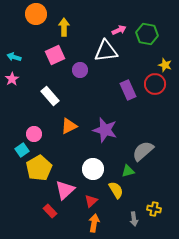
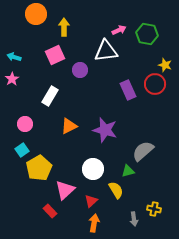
white rectangle: rotated 72 degrees clockwise
pink circle: moved 9 px left, 10 px up
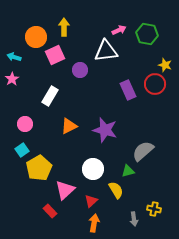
orange circle: moved 23 px down
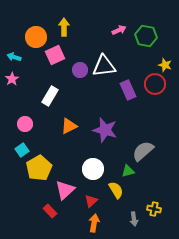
green hexagon: moved 1 px left, 2 px down
white triangle: moved 2 px left, 15 px down
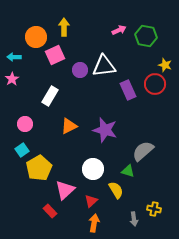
cyan arrow: rotated 16 degrees counterclockwise
green triangle: rotated 32 degrees clockwise
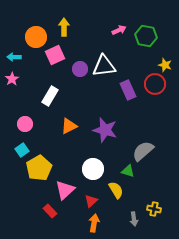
purple circle: moved 1 px up
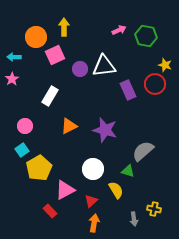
pink circle: moved 2 px down
pink triangle: rotated 15 degrees clockwise
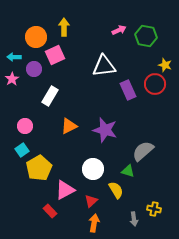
purple circle: moved 46 px left
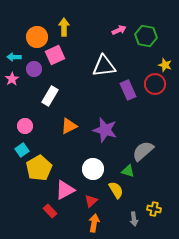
orange circle: moved 1 px right
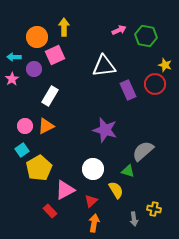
orange triangle: moved 23 px left
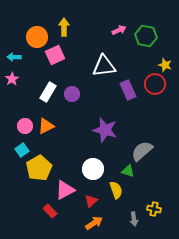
purple circle: moved 38 px right, 25 px down
white rectangle: moved 2 px left, 4 px up
gray semicircle: moved 1 px left
yellow semicircle: rotated 12 degrees clockwise
orange arrow: rotated 48 degrees clockwise
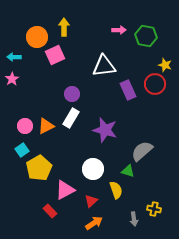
pink arrow: rotated 24 degrees clockwise
white rectangle: moved 23 px right, 26 px down
